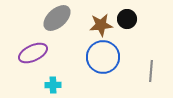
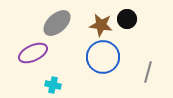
gray ellipse: moved 5 px down
brown star: rotated 15 degrees clockwise
gray line: moved 3 px left, 1 px down; rotated 10 degrees clockwise
cyan cross: rotated 14 degrees clockwise
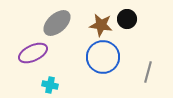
cyan cross: moved 3 px left
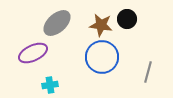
blue circle: moved 1 px left
cyan cross: rotated 21 degrees counterclockwise
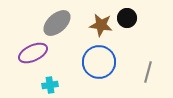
black circle: moved 1 px up
blue circle: moved 3 px left, 5 px down
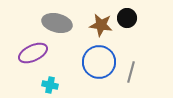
gray ellipse: rotated 56 degrees clockwise
gray line: moved 17 px left
cyan cross: rotated 21 degrees clockwise
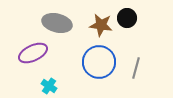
gray line: moved 5 px right, 4 px up
cyan cross: moved 1 px left, 1 px down; rotated 21 degrees clockwise
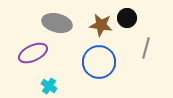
gray line: moved 10 px right, 20 px up
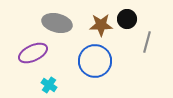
black circle: moved 1 px down
brown star: rotated 10 degrees counterclockwise
gray line: moved 1 px right, 6 px up
blue circle: moved 4 px left, 1 px up
cyan cross: moved 1 px up
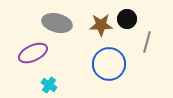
blue circle: moved 14 px right, 3 px down
